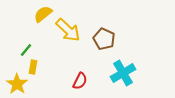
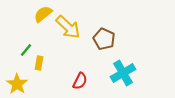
yellow arrow: moved 3 px up
yellow rectangle: moved 6 px right, 4 px up
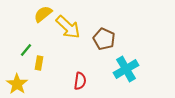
cyan cross: moved 3 px right, 4 px up
red semicircle: rotated 18 degrees counterclockwise
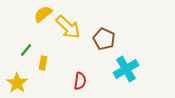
yellow rectangle: moved 4 px right
yellow star: moved 1 px up
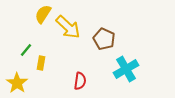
yellow semicircle: rotated 18 degrees counterclockwise
yellow rectangle: moved 2 px left
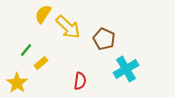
yellow rectangle: rotated 40 degrees clockwise
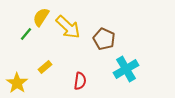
yellow semicircle: moved 2 px left, 3 px down
green line: moved 16 px up
yellow rectangle: moved 4 px right, 4 px down
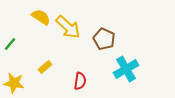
yellow semicircle: rotated 90 degrees clockwise
green line: moved 16 px left, 10 px down
yellow star: moved 3 px left; rotated 25 degrees counterclockwise
